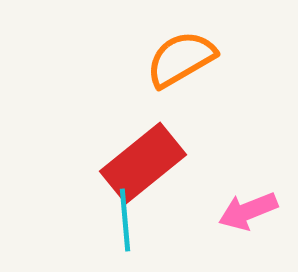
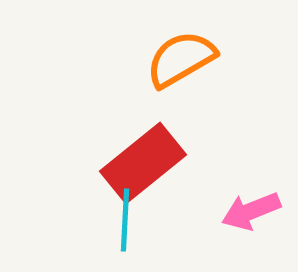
pink arrow: moved 3 px right
cyan line: rotated 8 degrees clockwise
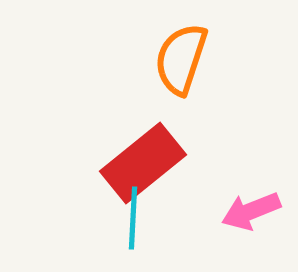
orange semicircle: rotated 42 degrees counterclockwise
cyan line: moved 8 px right, 2 px up
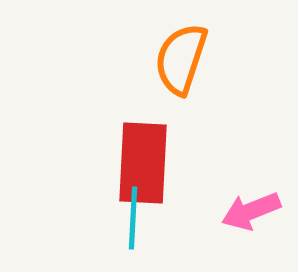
red rectangle: rotated 48 degrees counterclockwise
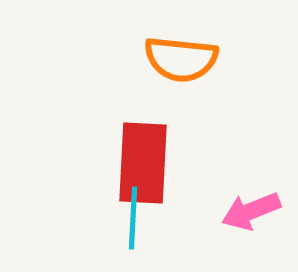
orange semicircle: rotated 102 degrees counterclockwise
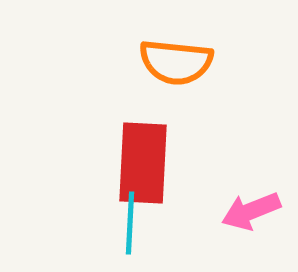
orange semicircle: moved 5 px left, 3 px down
cyan line: moved 3 px left, 5 px down
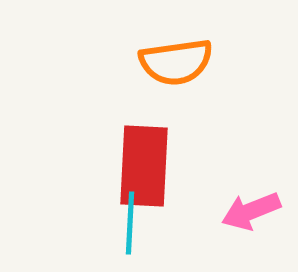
orange semicircle: rotated 14 degrees counterclockwise
red rectangle: moved 1 px right, 3 px down
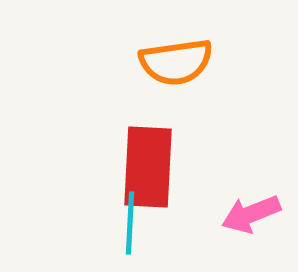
red rectangle: moved 4 px right, 1 px down
pink arrow: moved 3 px down
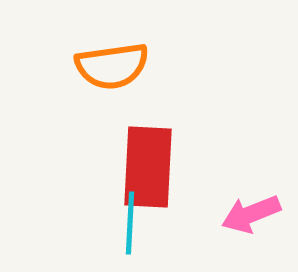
orange semicircle: moved 64 px left, 4 px down
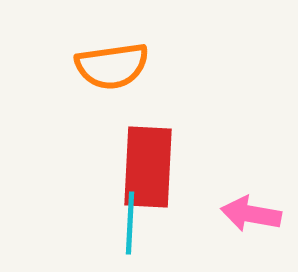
pink arrow: rotated 32 degrees clockwise
